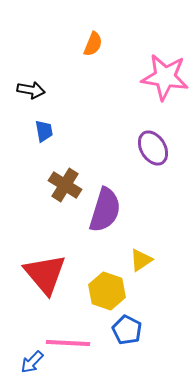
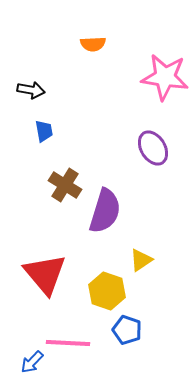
orange semicircle: rotated 65 degrees clockwise
purple semicircle: moved 1 px down
blue pentagon: rotated 8 degrees counterclockwise
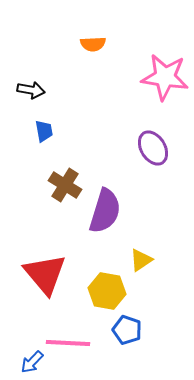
yellow hexagon: rotated 9 degrees counterclockwise
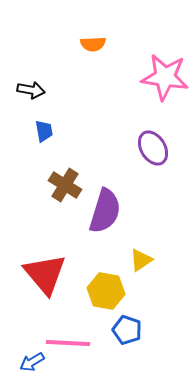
yellow hexagon: moved 1 px left
blue arrow: rotated 15 degrees clockwise
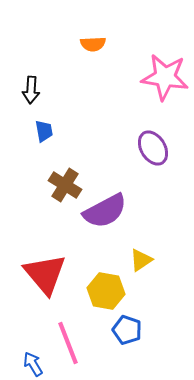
black arrow: rotated 84 degrees clockwise
purple semicircle: rotated 45 degrees clockwise
pink line: rotated 66 degrees clockwise
blue arrow: moved 1 px right, 2 px down; rotated 90 degrees clockwise
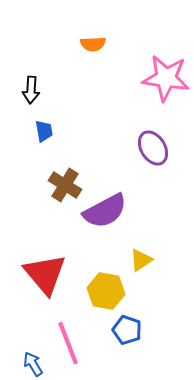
pink star: moved 1 px right, 1 px down
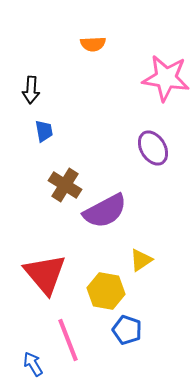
pink line: moved 3 px up
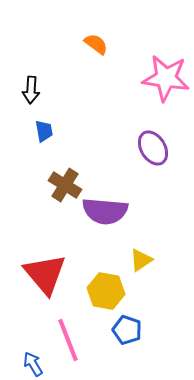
orange semicircle: moved 3 px right; rotated 140 degrees counterclockwise
purple semicircle: rotated 33 degrees clockwise
